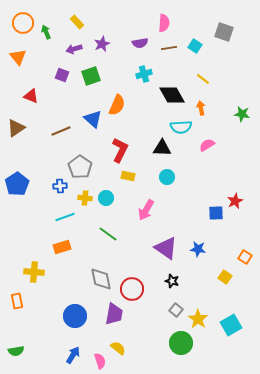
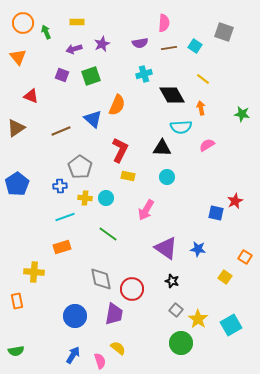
yellow rectangle at (77, 22): rotated 48 degrees counterclockwise
blue square at (216, 213): rotated 14 degrees clockwise
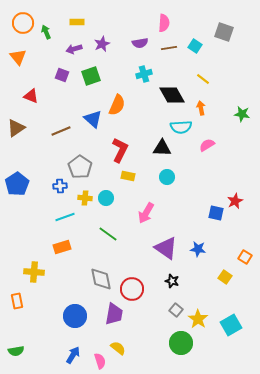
pink arrow at (146, 210): moved 3 px down
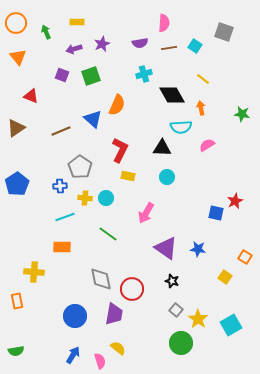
orange circle at (23, 23): moved 7 px left
orange rectangle at (62, 247): rotated 18 degrees clockwise
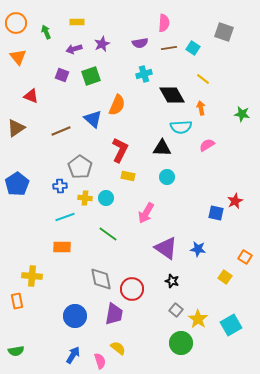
cyan square at (195, 46): moved 2 px left, 2 px down
yellow cross at (34, 272): moved 2 px left, 4 px down
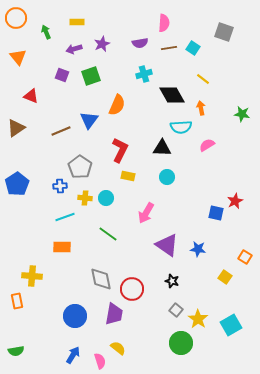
orange circle at (16, 23): moved 5 px up
blue triangle at (93, 119): moved 4 px left, 1 px down; rotated 24 degrees clockwise
purple triangle at (166, 248): moved 1 px right, 3 px up
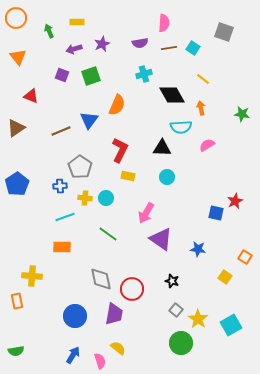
green arrow at (46, 32): moved 3 px right, 1 px up
purple triangle at (167, 245): moved 6 px left, 6 px up
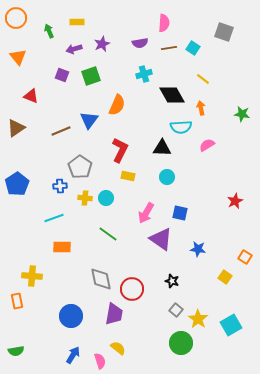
blue square at (216, 213): moved 36 px left
cyan line at (65, 217): moved 11 px left, 1 px down
blue circle at (75, 316): moved 4 px left
